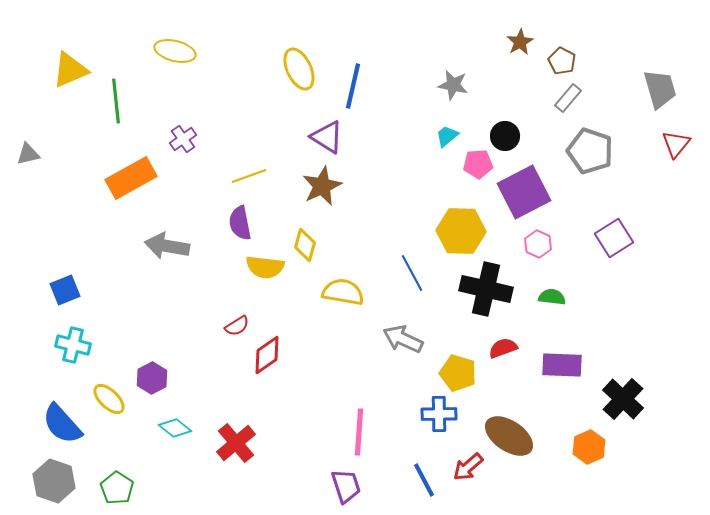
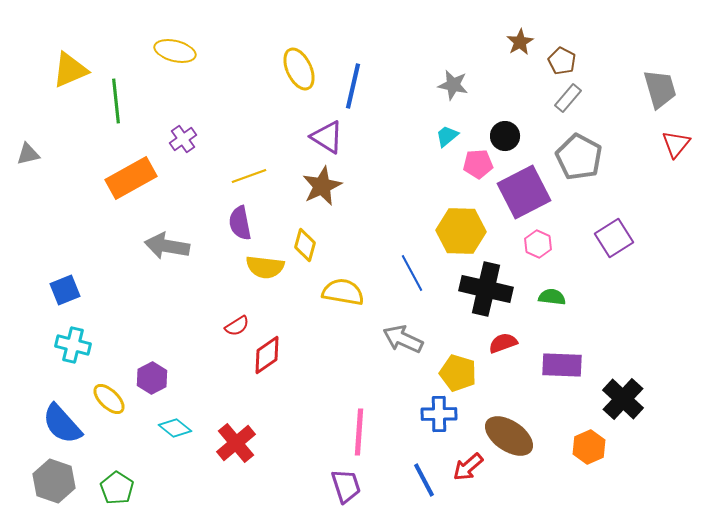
gray pentagon at (590, 151): moved 11 px left, 6 px down; rotated 9 degrees clockwise
red semicircle at (503, 348): moved 5 px up
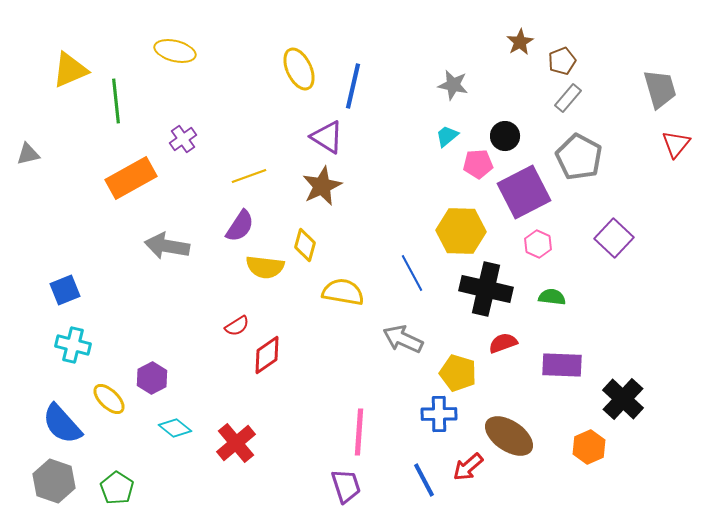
brown pentagon at (562, 61): rotated 24 degrees clockwise
purple semicircle at (240, 223): moved 3 px down; rotated 136 degrees counterclockwise
purple square at (614, 238): rotated 15 degrees counterclockwise
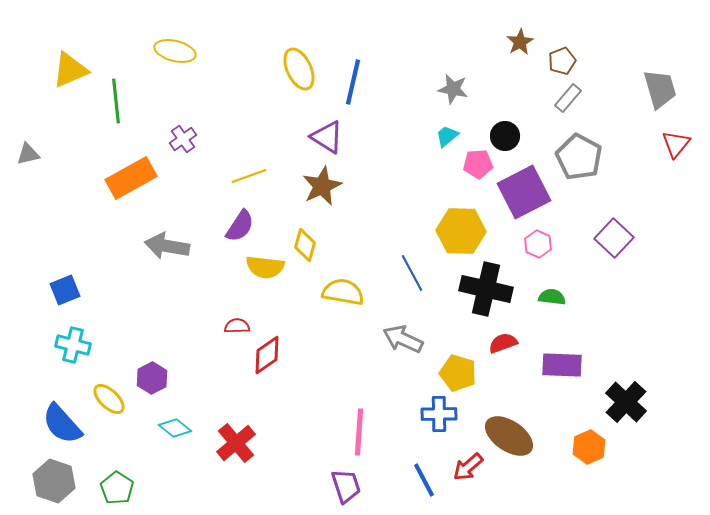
gray star at (453, 85): moved 4 px down
blue line at (353, 86): moved 4 px up
red semicircle at (237, 326): rotated 150 degrees counterclockwise
black cross at (623, 399): moved 3 px right, 3 px down
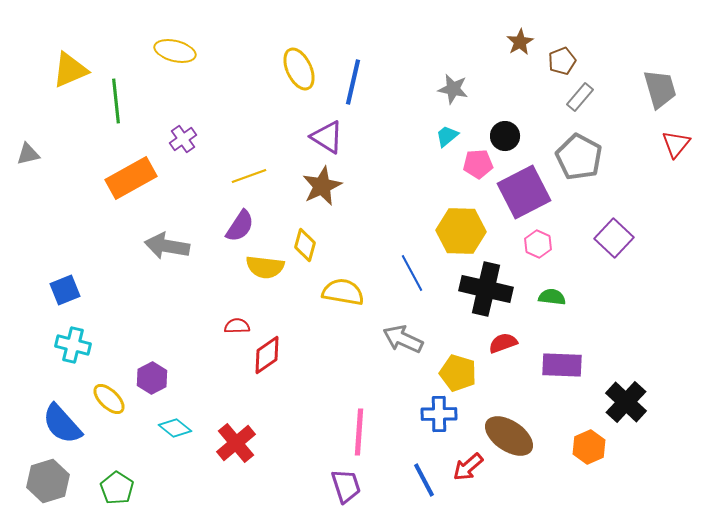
gray rectangle at (568, 98): moved 12 px right, 1 px up
gray hexagon at (54, 481): moved 6 px left; rotated 24 degrees clockwise
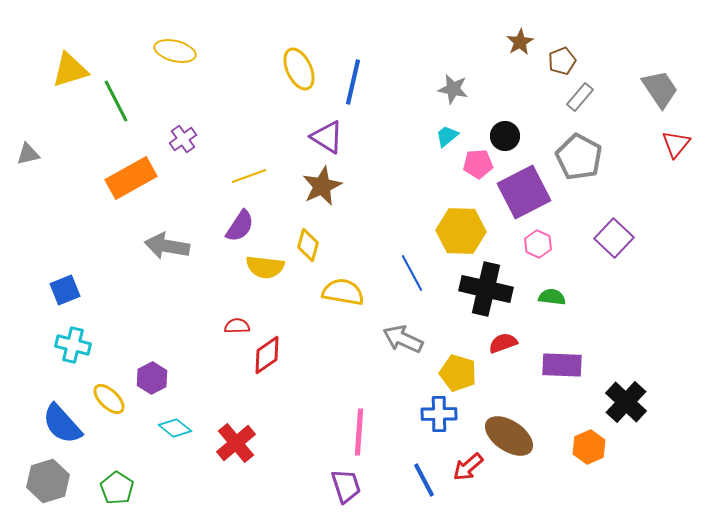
yellow triangle at (70, 70): rotated 6 degrees clockwise
gray trapezoid at (660, 89): rotated 18 degrees counterclockwise
green line at (116, 101): rotated 21 degrees counterclockwise
yellow diamond at (305, 245): moved 3 px right
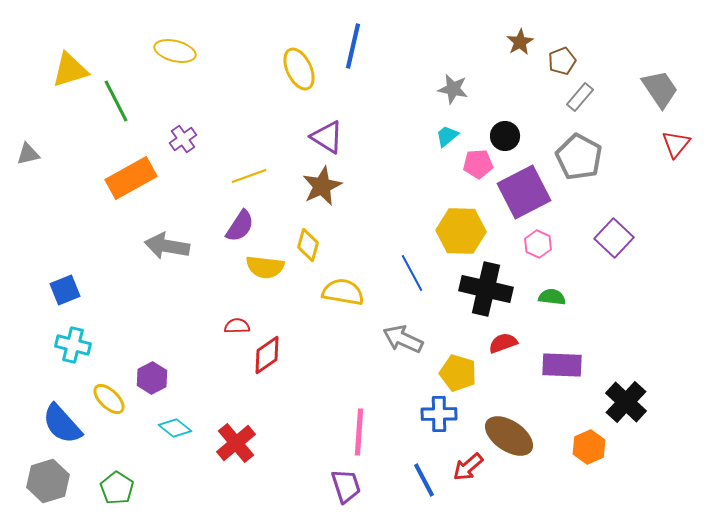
blue line at (353, 82): moved 36 px up
